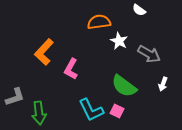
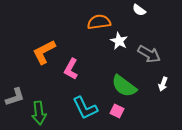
orange L-shape: rotated 20 degrees clockwise
cyan L-shape: moved 6 px left, 2 px up
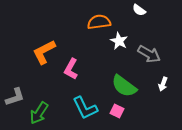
green arrow: rotated 40 degrees clockwise
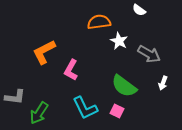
pink L-shape: moved 1 px down
white arrow: moved 1 px up
gray L-shape: rotated 25 degrees clockwise
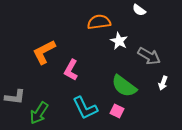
gray arrow: moved 2 px down
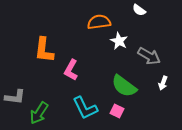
orange L-shape: moved 2 px up; rotated 56 degrees counterclockwise
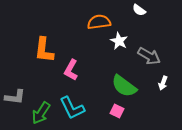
cyan L-shape: moved 13 px left
green arrow: moved 2 px right
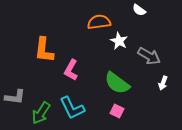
green semicircle: moved 7 px left, 3 px up
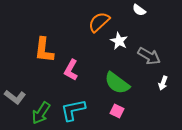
orange semicircle: rotated 35 degrees counterclockwise
gray L-shape: rotated 30 degrees clockwise
cyan L-shape: moved 1 px right, 2 px down; rotated 104 degrees clockwise
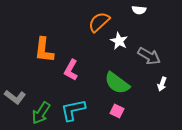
white semicircle: rotated 32 degrees counterclockwise
white arrow: moved 1 px left, 1 px down
